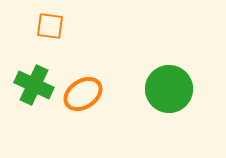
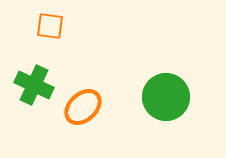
green circle: moved 3 px left, 8 px down
orange ellipse: moved 13 px down; rotated 9 degrees counterclockwise
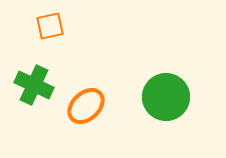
orange square: rotated 20 degrees counterclockwise
orange ellipse: moved 3 px right, 1 px up
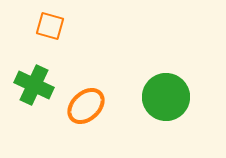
orange square: rotated 28 degrees clockwise
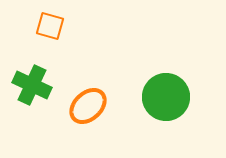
green cross: moved 2 px left
orange ellipse: moved 2 px right
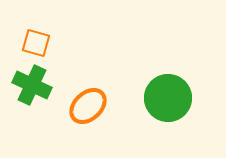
orange square: moved 14 px left, 17 px down
green circle: moved 2 px right, 1 px down
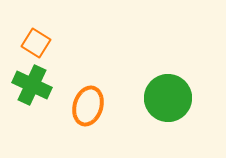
orange square: rotated 16 degrees clockwise
orange ellipse: rotated 30 degrees counterclockwise
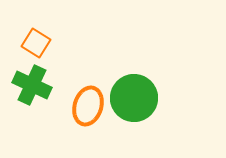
green circle: moved 34 px left
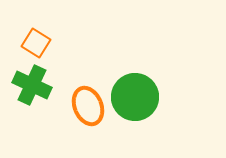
green circle: moved 1 px right, 1 px up
orange ellipse: rotated 39 degrees counterclockwise
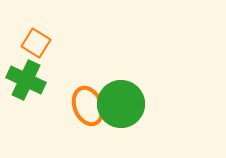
green cross: moved 6 px left, 5 px up
green circle: moved 14 px left, 7 px down
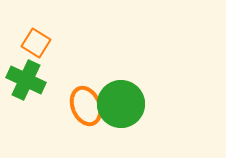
orange ellipse: moved 2 px left
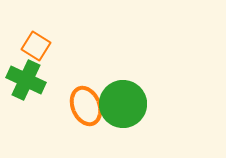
orange square: moved 3 px down
green circle: moved 2 px right
